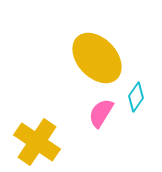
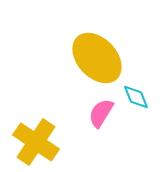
cyan diamond: rotated 56 degrees counterclockwise
yellow cross: moved 1 px left
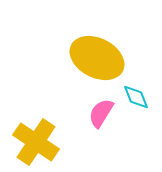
yellow ellipse: rotated 20 degrees counterclockwise
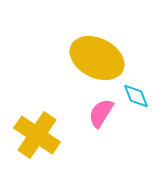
cyan diamond: moved 1 px up
yellow cross: moved 1 px right, 7 px up
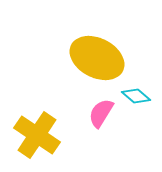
cyan diamond: rotated 28 degrees counterclockwise
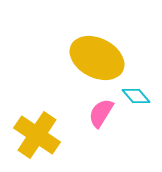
cyan diamond: rotated 8 degrees clockwise
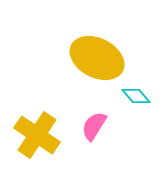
pink semicircle: moved 7 px left, 13 px down
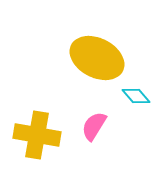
yellow cross: rotated 24 degrees counterclockwise
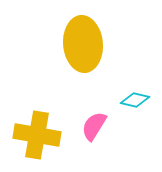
yellow ellipse: moved 14 px left, 14 px up; rotated 58 degrees clockwise
cyan diamond: moved 1 px left, 4 px down; rotated 36 degrees counterclockwise
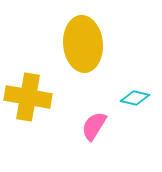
cyan diamond: moved 2 px up
yellow cross: moved 9 px left, 38 px up
